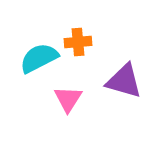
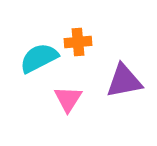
purple triangle: rotated 27 degrees counterclockwise
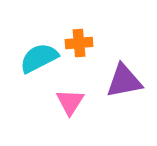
orange cross: moved 1 px right, 1 px down
pink triangle: moved 2 px right, 3 px down
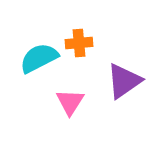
purple triangle: rotated 24 degrees counterclockwise
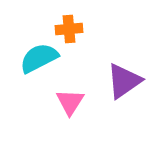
orange cross: moved 10 px left, 14 px up
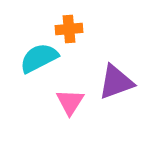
purple triangle: moved 8 px left, 1 px down; rotated 15 degrees clockwise
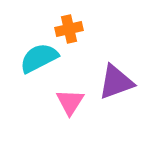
orange cross: rotated 8 degrees counterclockwise
